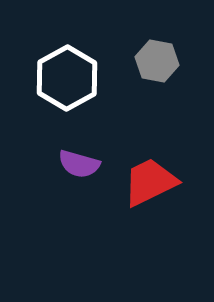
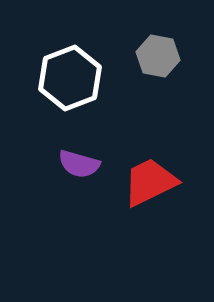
gray hexagon: moved 1 px right, 5 px up
white hexagon: moved 3 px right; rotated 8 degrees clockwise
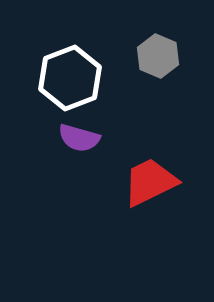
gray hexagon: rotated 12 degrees clockwise
purple semicircle: moved 26 px up
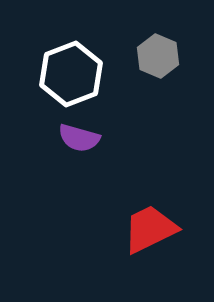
white hexagon: moved 1 px right, 4 px up
red trapezoid: moved 47 px down
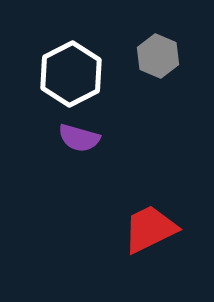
white hexagon: rotated 6 degrees counterclockwise
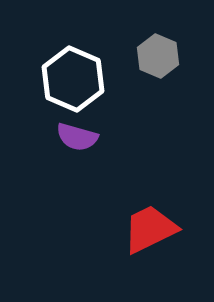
white hexagon: moved 2 px right, 5 px down; rotated 10 degrees counterclockwise
purple semicircle: moved 2 px left, 1 px up
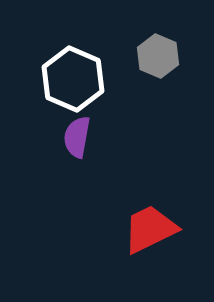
purple semicircle: rotated 84 degrees clockwise
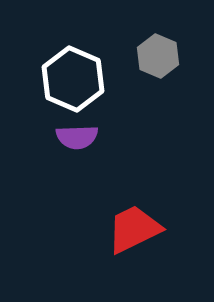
purple semicircle: rotated 102 degrees counterclockwise
red trapezoid: moved 16 px left
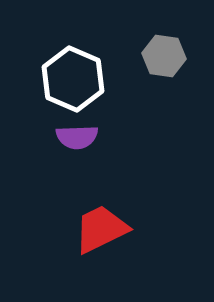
gray hexagon: moved 6 px right; rotated 15 degrees counterclockwise
red trapezoid: moved 33 px left
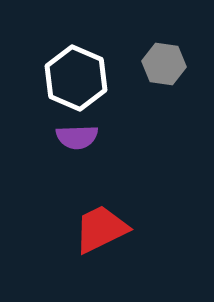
gray hexagon: moved 8 px down
white hexagon: moved 3 px right, 1 px up
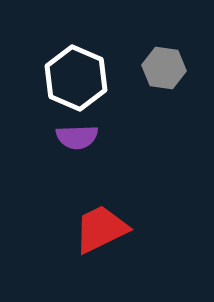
gray hexagon: moved 4 px down
